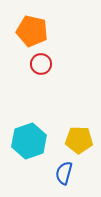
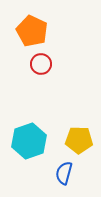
orange pentagon: rotated 12 degrees clockwise
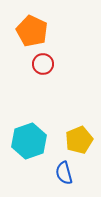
red circle: moved 2 px right
yellow pentagon: rotated 24 degrees counterclockwise
blue semicircle: rotated 30 degrees counterclockwise
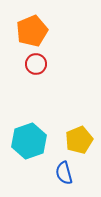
orange pentagon: rotated 24 degrees clockwise
red circle: moved 7 px left
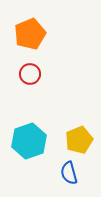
orange pentagon: moved 2 px left, 3 px down
red circle: moved 6 px left, 10 px down
blue semicircle: moved 5 px right
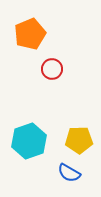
red circle: moved 22 px right, 5 px up
yellow pentagon: rotated 20 degrees clockwise
blue semicircle: rotated 45 degrees counterclockwise
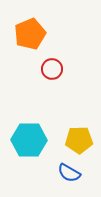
cyan hexagon: moved 1 px up; rotated 20 degrees clockwise
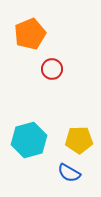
cyan hexagon: rotated 16 degrees counterclockwise
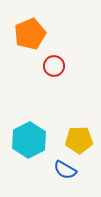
red circle: moved 2 px right, 3 px up
cyan hexagon: rotated 12 degrees counterclockwise
blue semicircle: moved 4 px left, 3 px up
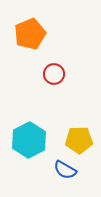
red circle: moved 8 px down
